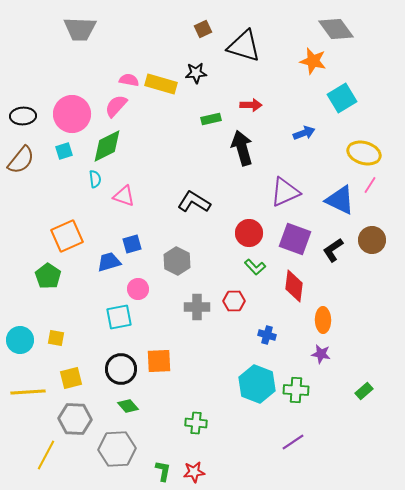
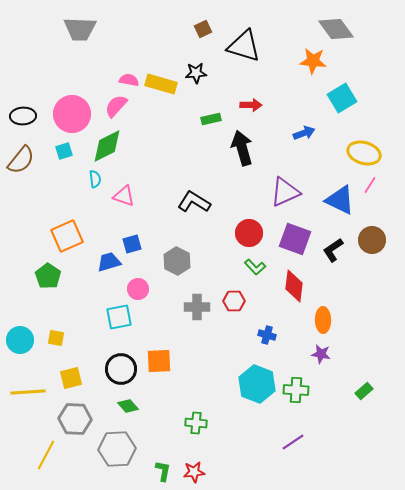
orange star at (313, 61): rotated 8 degrees counterclockwise
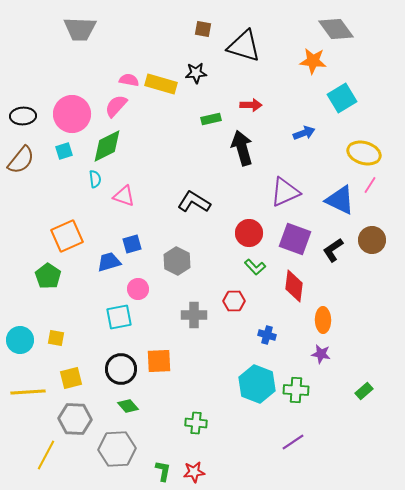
brown square at (203, 29): rotated 36 degrees clockwise
gray cross at (197, 307): moved 3 px left, 8 px down
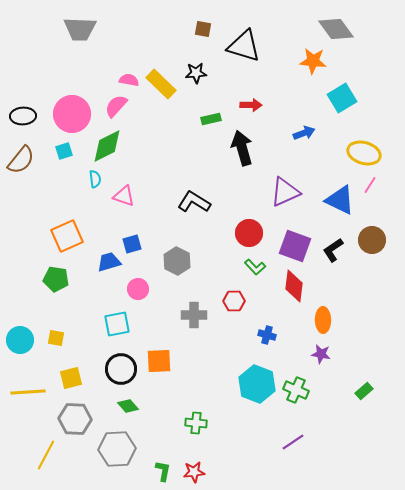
yellow rectangle at (161, 84): rotated 28 degrees clockwise
purple square at (295, 239): moved 7 px down
green pentagon at (48, 276): moved 8 px right, 3 px down; rotated 25 degrees counterclockwise
cyan square at (119, 317): moved 2 px left, 7 px down
green cross at (296, 390): rotated 20 degrees clockwise
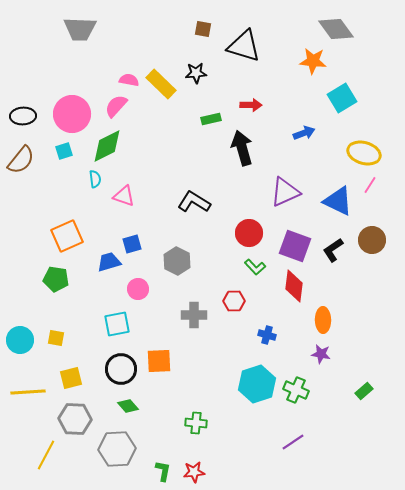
blue triangle at (340, 200): moved 2 px left, 1 px down
cyan hexagon at (257, 384): rotated 21 degrees clockwise
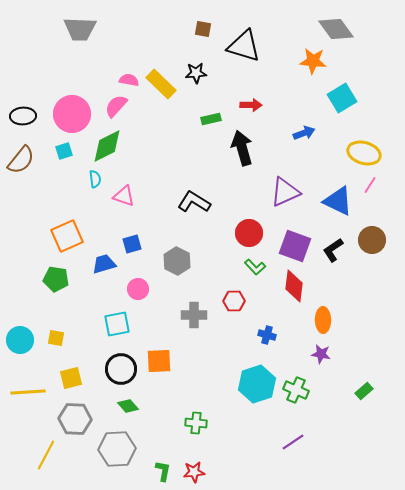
blue trapezoid at (109, 262): moved 5 px left, 2 px down
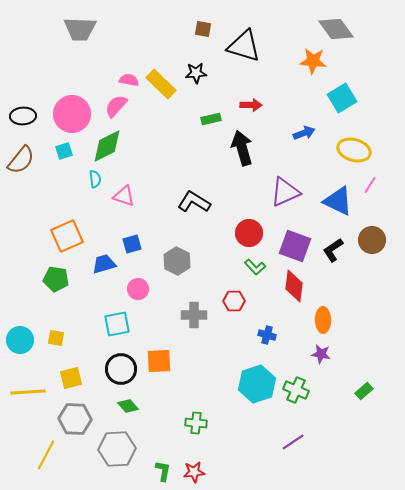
yellow ellipse at (364, 153): moved 10 px left, 3 px up
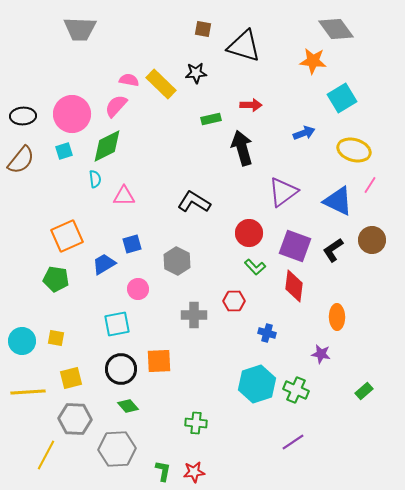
purple triangle at (285, 192): moved 2 px left; rotated 12 degrees counterclockwise
pink triangle at (124, 196): rotated 20 degrees counterclockwise
blue trapezoid at (104, 264): rotated 15 degrees counterclockwise
orange ellipse at (323, 320): moved 14 px right, 3 px up
blue cross at (267, 335): moved 2 px up
cyan circle at (20, 340): moved 2 px right, 1 px down
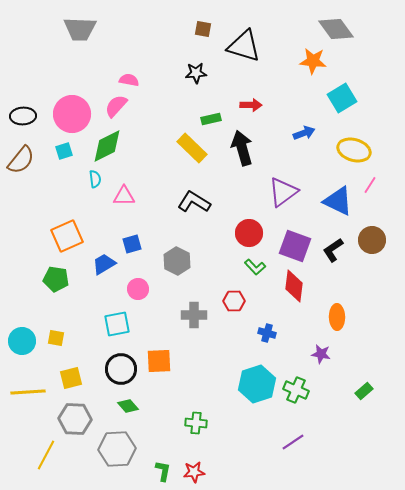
yellow rectangle at (161, 84): moved 31 px right, 64 px down
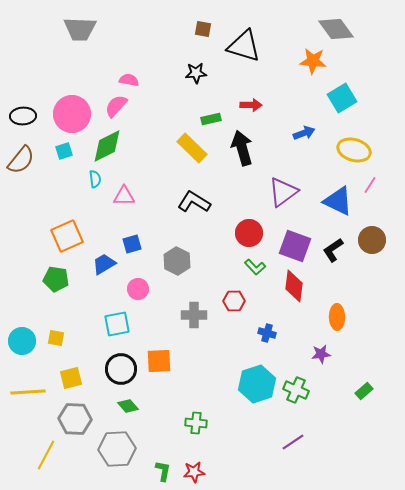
purple star at (321, 354): rotated 18 degrees counterclockwise
